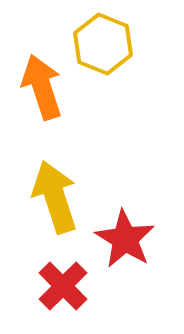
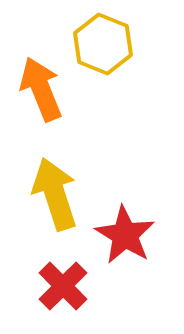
orange arrow: moved 1 px left, 2 px down; rotated 4 degrees counterclockwise
yellow arrow: moved 3 px up
red star: moved 4 px up
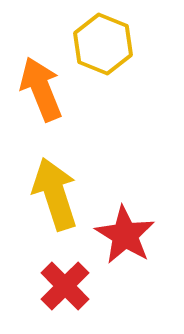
red cross: moved 2 px right
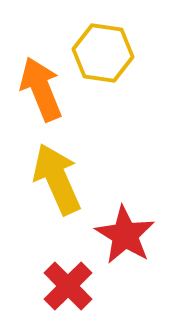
yellow hexagon: moved 9 px down; rotated 14 degrees counterclockwise
yellow arrow: moved 2 px right, 15 px up; rotated 6 degrees counterclockwise
red cross: moved 3 px right
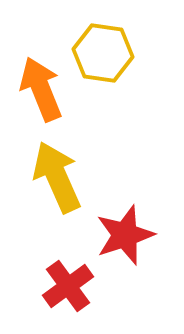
yellow arrow: moved 2 px up
red star: rotated 22 degrees clockwise
red cross: rotated 9 degrees clockwise
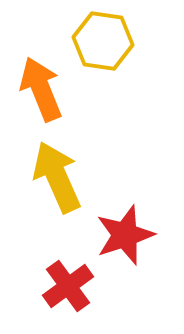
yellow hexagon: moved 12 px up
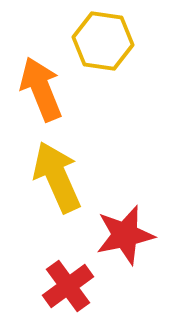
red star: rotated 6 degrees clockwise
